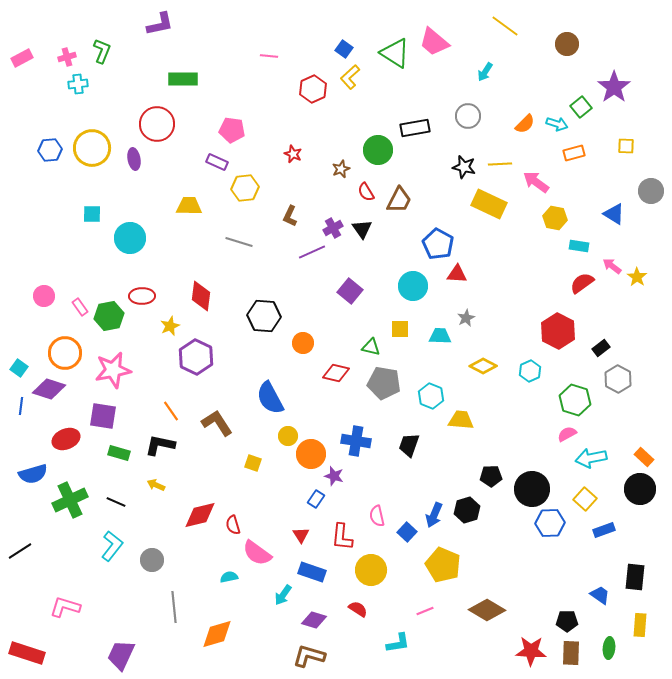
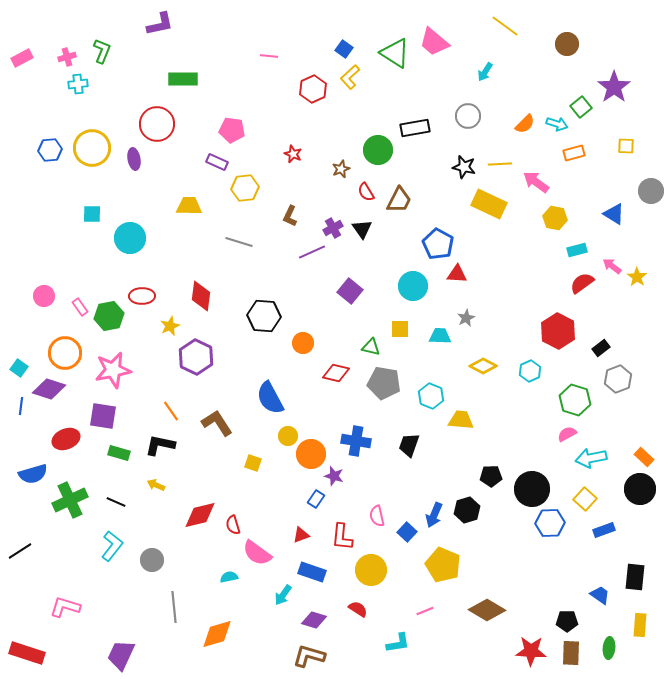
cyan rectangle at (579, 246): moved 2 px left, 4 px down; rotated 24 degrees counterclockwise
gray hexagon at (618, 379): rotated 12 degrees clockwise
red triangle at (301, 535): rotated 42 degrees clockwise
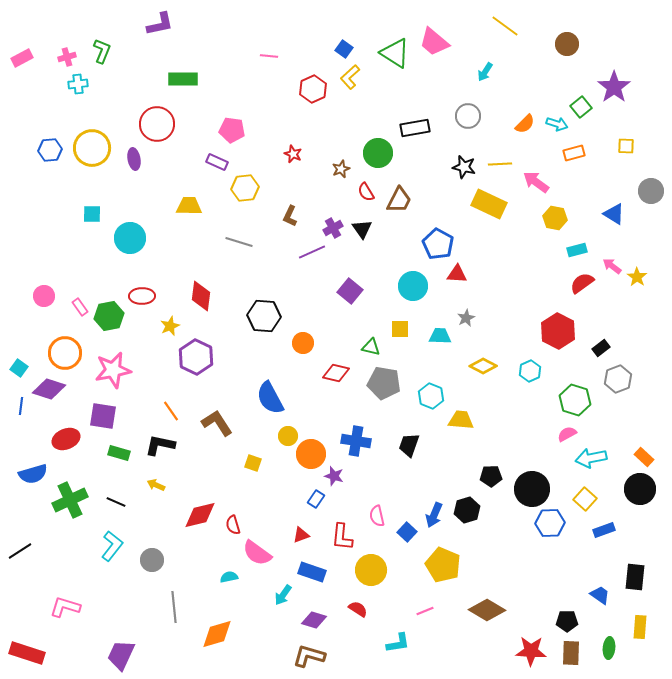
green circle at (378, 150): moved 3 px down
yellow rectangle at (640, 625): moved 2 px down
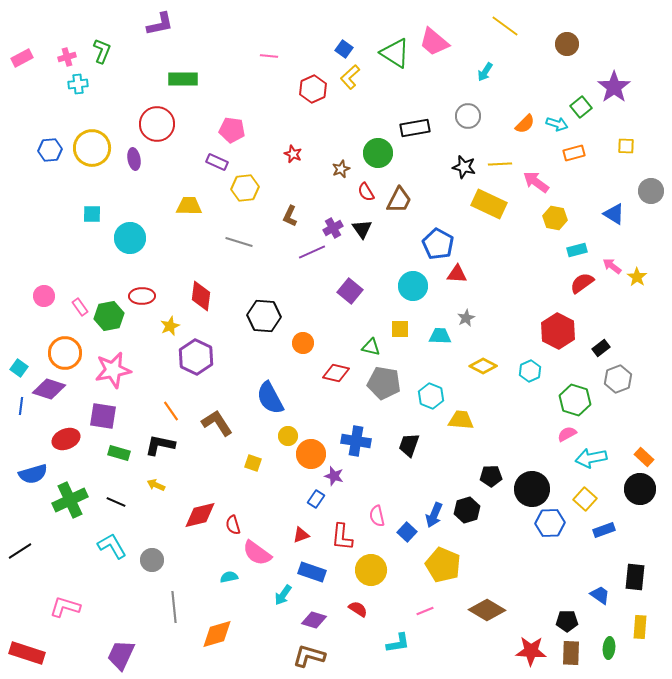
cyan L-shape at (112, 546): rotated 68 degrees counterclockwise
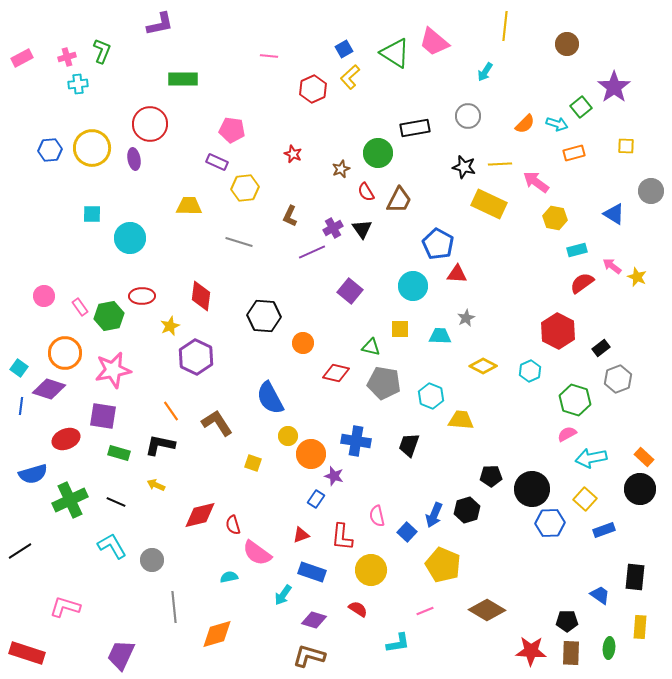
yellow line at (505, 26): rotated 60 degrees clockwise
blue square at (344, 49): rotated 24 degrees clockwise
red circle at (157, 124): moved 7 px left
yellow star at (637, 277): rotated 12 degrees counterclockwise
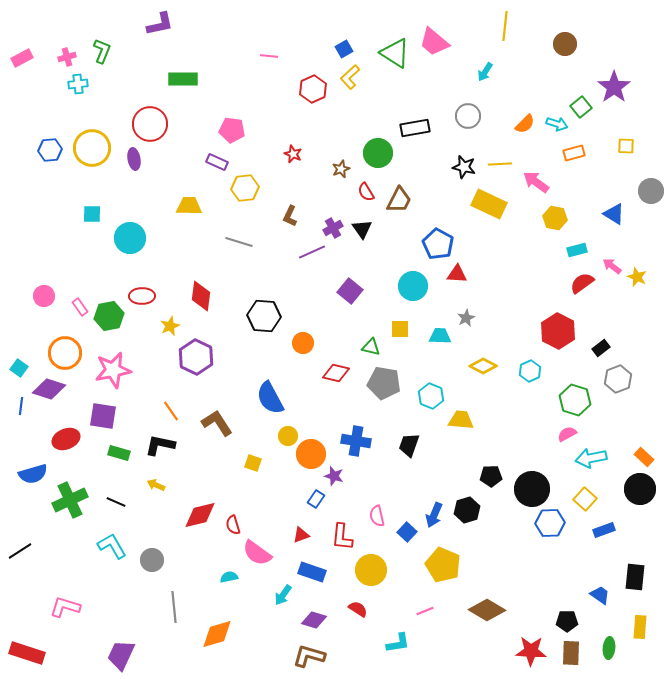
brown circle at (567, 44): moved 2 px left
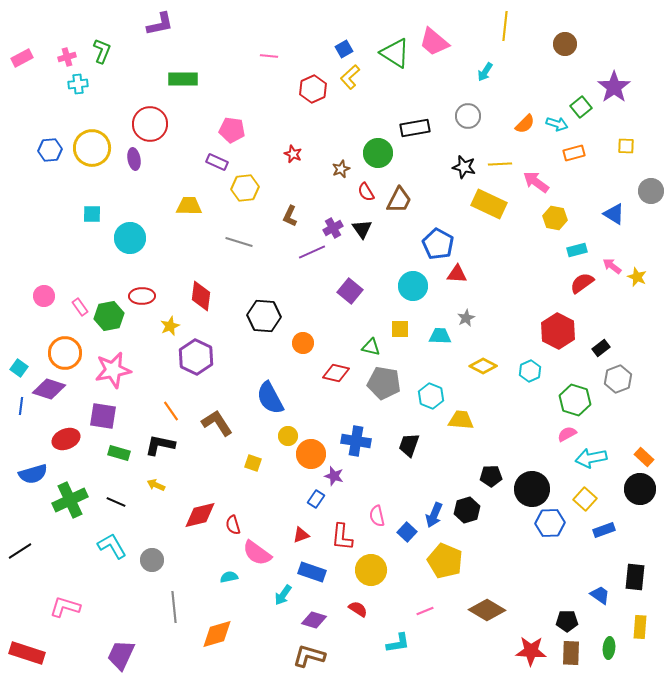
yellow pentagon at (443, 565): moved 2 px right, 4 px up
